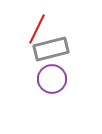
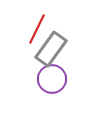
gray rectangle: rotated 40 degrees counterclockwise
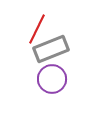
gray rectangle: rotated 32 degrees clockwise
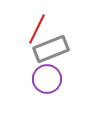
purple circle: moved 5 px left
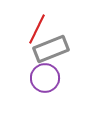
purple circle: moved 2 px left, 1 px up
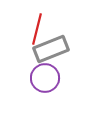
red line: rotated 12 degrees counterclockwise
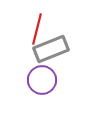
purple circle: moved 3 px left, 2 px down
